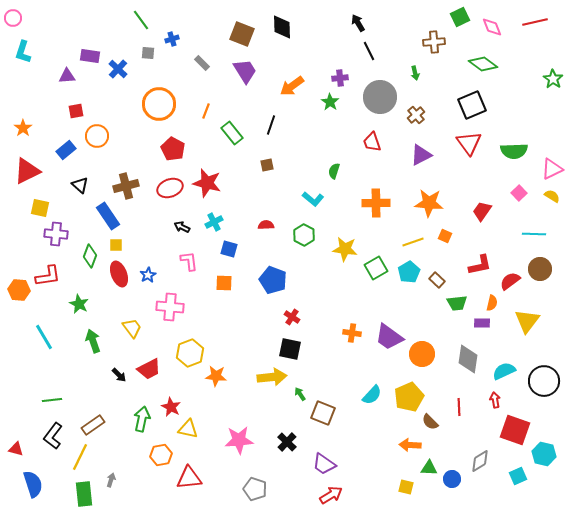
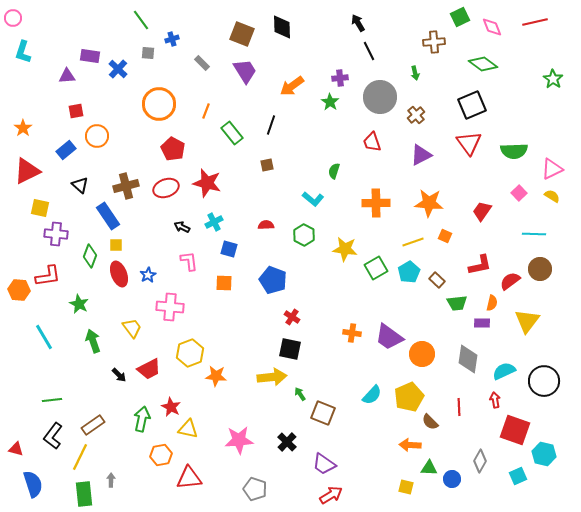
red ellipse at (170, 188): moved 4 px left
gray diamond at (480, 461): rotated 30 degrees counterclockwise
gray arrow at (111, 480): rotated 16 degrees counterclockwise
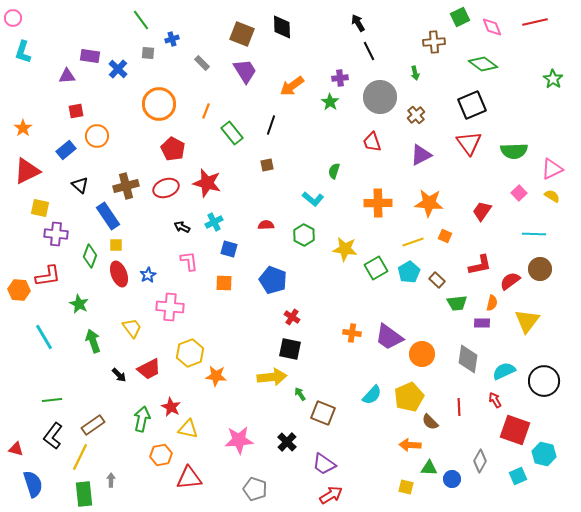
orange cross at (376, 203): moved 2 px right
red arrow at (495, 400): rotated 21 degrees counterclockwise
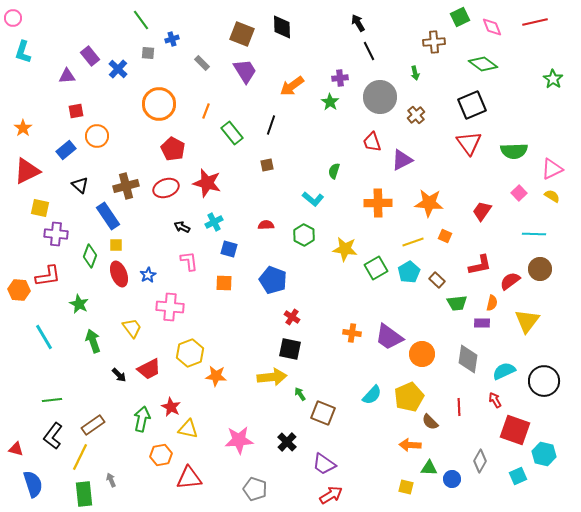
purple rectangle at (90, 56): rotated 42 degrees clockwise
purple triangle at (421, 155): moved 19 px left, 5 px down
gray arrow at (111, 480): rotated 24 degrees counterclockwise
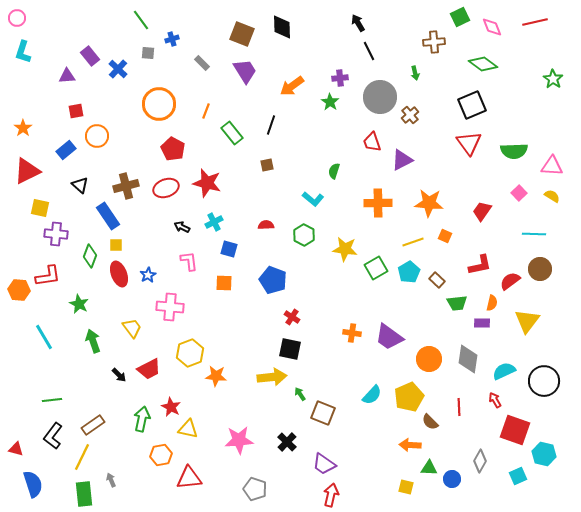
pink circle at (13, 18): moved 4 px right
brown cross at (416, 115): moved 6 px left
pink triangle at (552, 169): moved 3 px up; rotated 30 degrees clockwise
orange circle at (422, 354): moved 7 px right, 5 px down
yellow line at (80, 457): moved 2 px right
red arrow at (331, 495): rotated 45 degrees counterclockwise
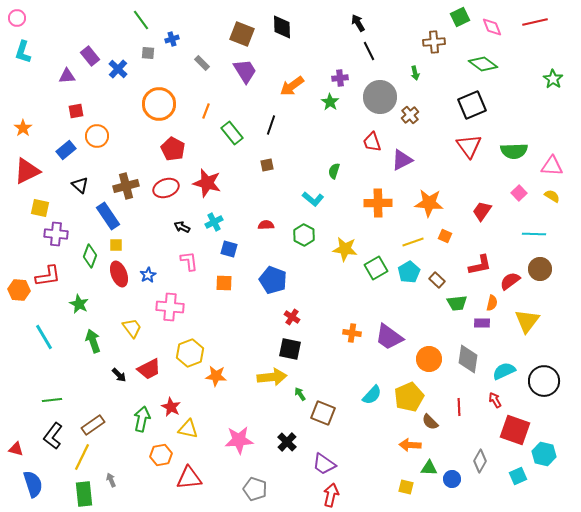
red triangle at (469, 143): moved 3 px down
